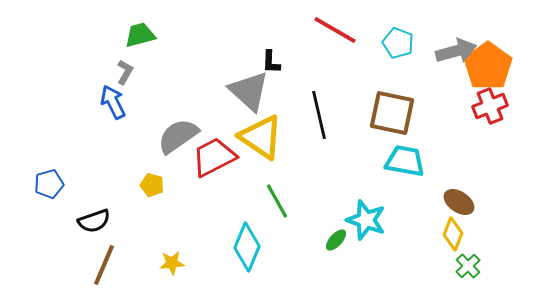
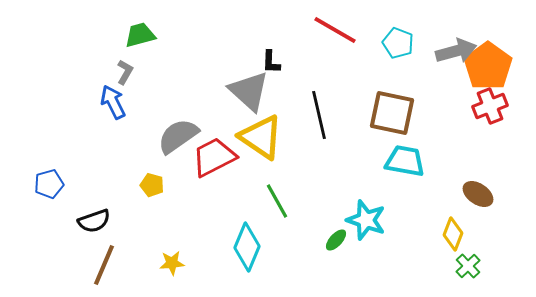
brown ellipse: moved 19 px right, 8 px up
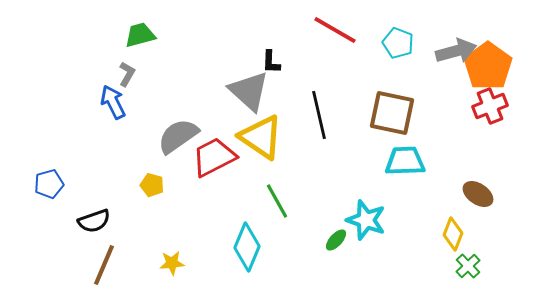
gray L-shape: moved 2 px right, 2 px down
cyan trapezoid: rotated 12 degrees counterclockwise
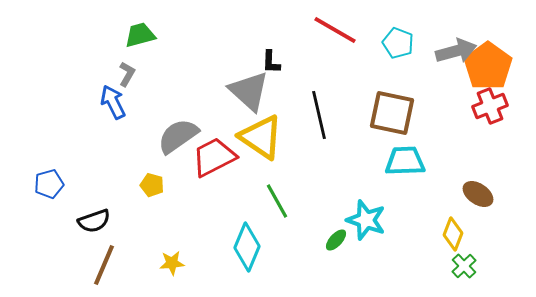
green cross: moved 4 px left
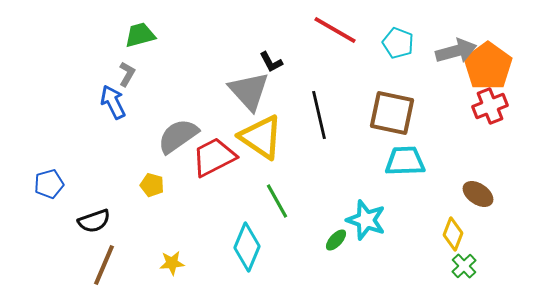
black L-shape: rotated 30 degrees counterclockwise
gray triangle: rotated 6 degrees clockwise
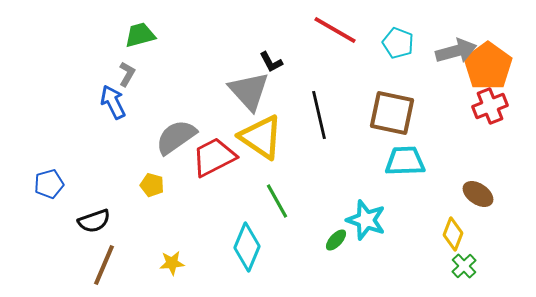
gray semicircle: moved 2 px left, 1 px down
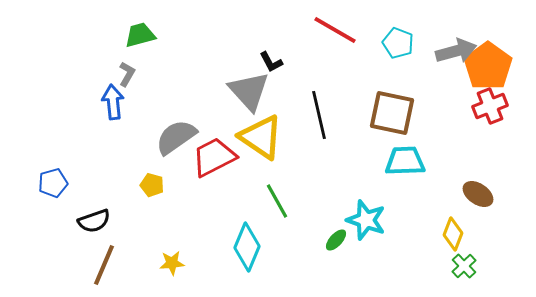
blue arrow: rotated 20 degrees clockwise
blue pentagon: moved 4 px right, 1 px up
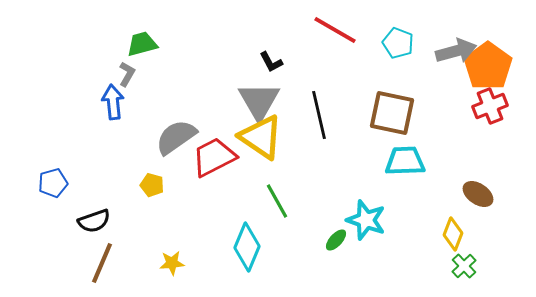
green trapezoid: moved 2 px right, 9 px down
gray triangle: moved 10 px right, 10 px down; rotated 12 degrees clockwise
brown line: moved 2 px left, 2 px up
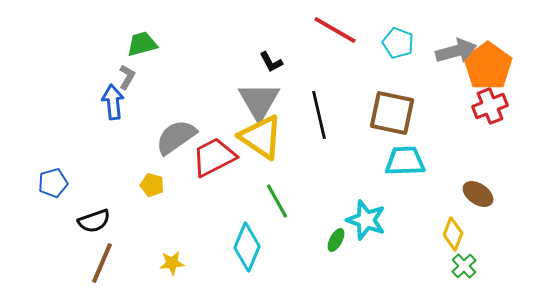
gray L-shape: moved 3 px down
green ellipse: rotated 15 degrees counterclockwise
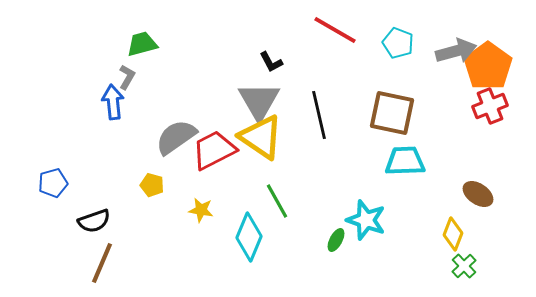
red trapezoid: moved 7 px up
cyan diamond: moved 2 px right, 10 px up
yellow star: moved 29 px right, 53 px up; rotated 15 degrees clockwise
